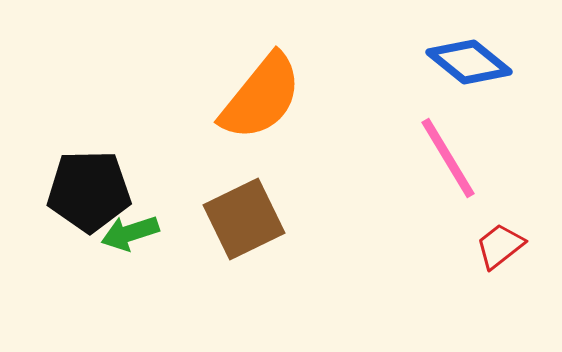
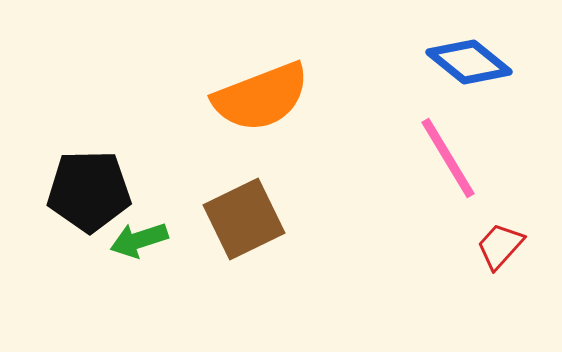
orange semicircle: rotated 30 degrees clockwise
green arrow: moved 9 px right, 7 px down
red trapezoid: rotated 10 degrees counterclockwise
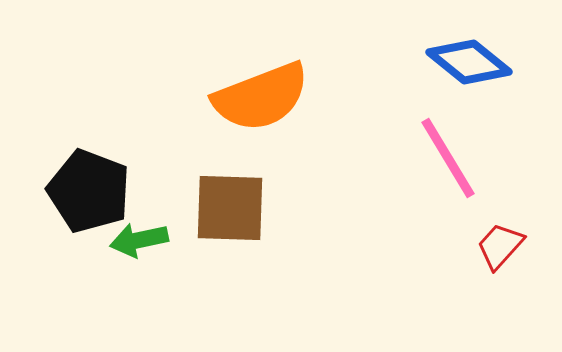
black pentagon: rotated 22 degrees clockwise
brown square: moved 14 px left, 11 px up; rotated 28 degrees clockwise
green arrow: rotated 6 degrees clockwise
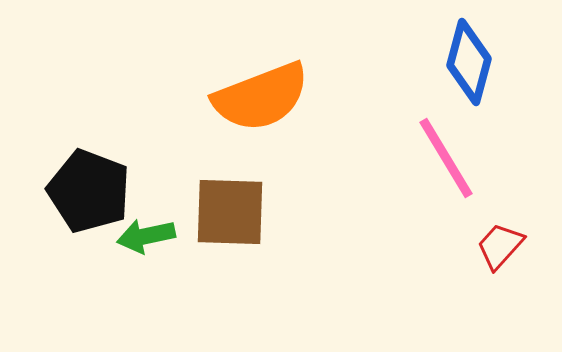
blue diamond: rotated 66 degrees clockwise
pink line: moved 2 px left
brown square: moved 4 px down
green arrow: moved 7 px right, 4 px up
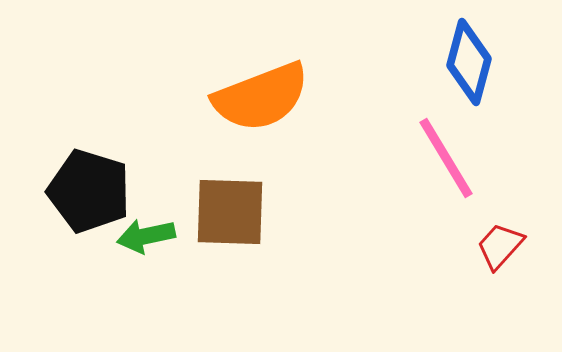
black pentagon: rotated 4 degrees counterclockwise
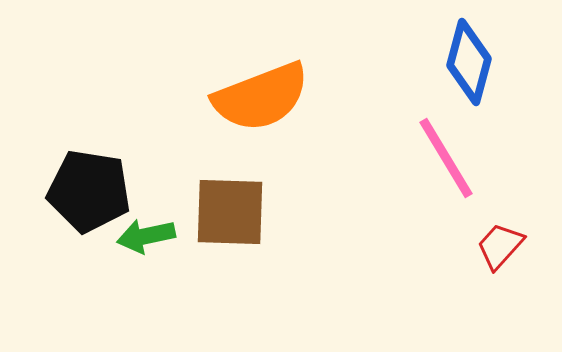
black pentagon: rotated 8 degrees counterclockwise
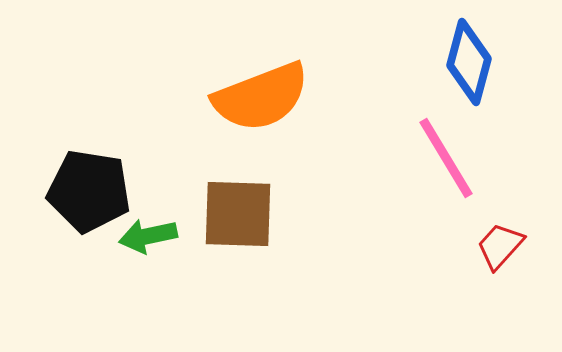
brown square: moved 8 px right, 2 px down
green arrow: moved 2 px right
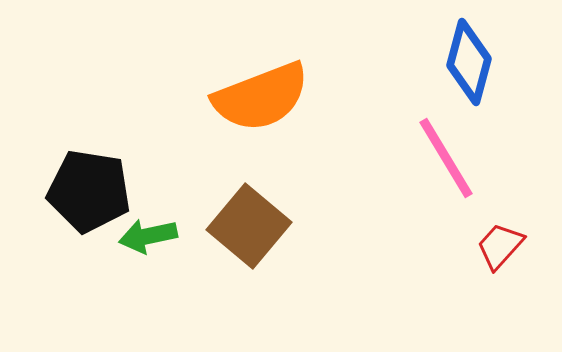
brown square: moved 11 px right, 12 px down; rotated 38 degrees clockwise
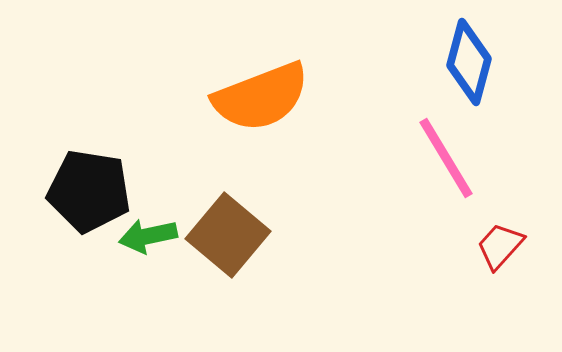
brown square: moved 21 px left, 9 px down
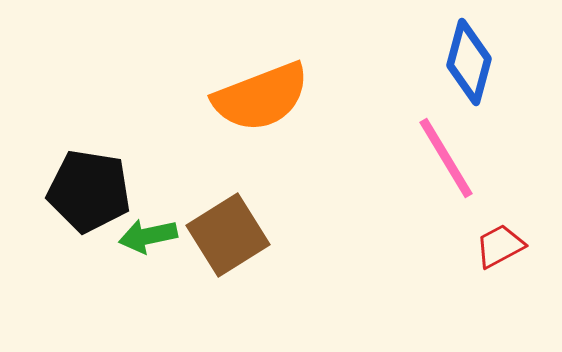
brown square: rotated 18 degrees clockwise
red trapezoid: rotated 20 degrees clockwise
